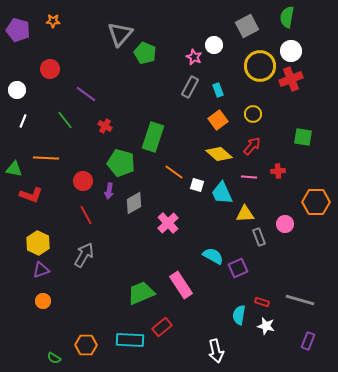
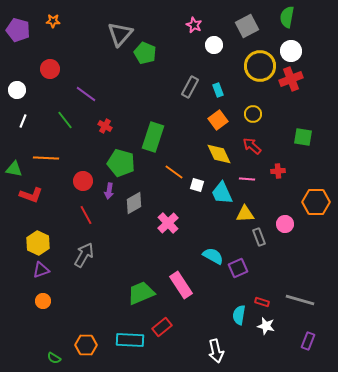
pink star at (194, 57): moved 32 px up
red arrow at (252, 146): rotated 90 degrees counterclockwise
yellow diamond at (219, 154): rotated 24 degrees clockwise
pink line at (249, 177): moved 2 px left, 2 px down
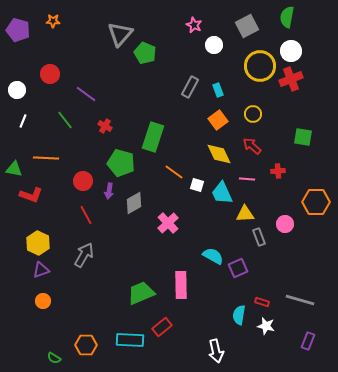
red circle at (50, 69): moved 5 px down
pink rectangle at (181, 285): rotated 32 degrees clockwise
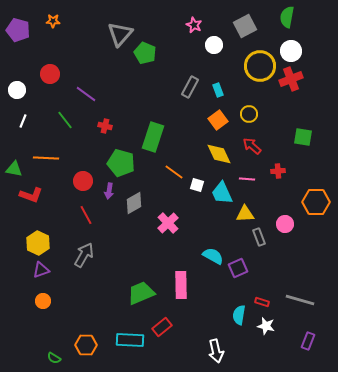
gray square at (247, 26): moved 2 px left
yellow circle at (253, 114): moved 4 px left
red cross at (105, 126): rotated 16 degrees counterclockwise
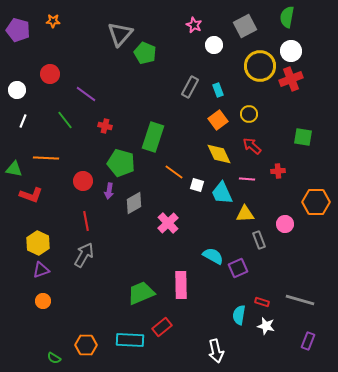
red line at (86, 215): moved 6 px down; rotated 18 degrees clockwise
gray rectangle at (259, 237): moved 3 px down
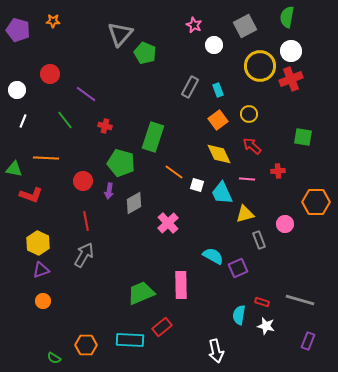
yellow triangle at (245, 214): rotated 12 degrees counterclockwise
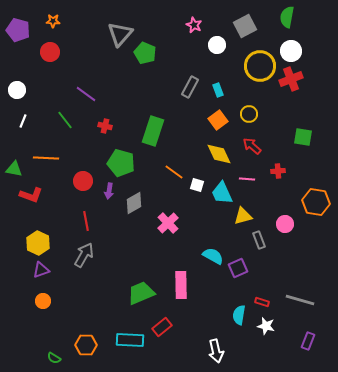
white circle at (214, 45): moved 3 px right
red circle at (50, 74): moved 22 px up
green rectangle at (153, 137): moved 6 px up
orange hexagon at (316, 202): rotated 8 degrees clockwise
yellow triangle at (245, 214): moved 2 px left, 2 px down
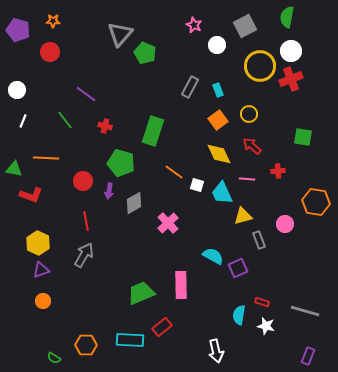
gray line at (300, 300): moved 5 px right, 11 px down
purple rectangle at (308, 341): moved 15 px down
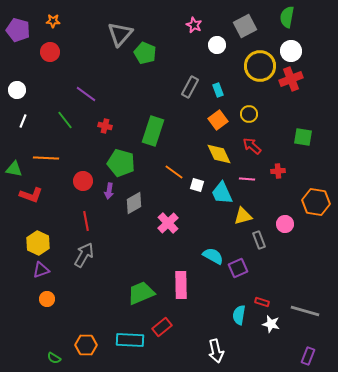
orange circle at (43, 301): moved 4 px right, 2 px up
white star at (266, 326): moved 5 px right, 2 px up
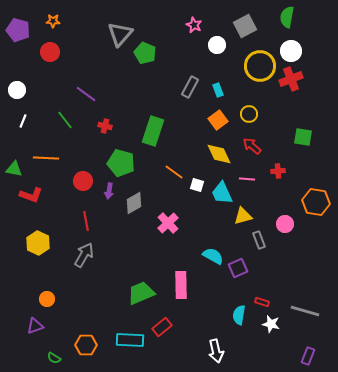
purple triangle at (41, 270): moved 6 px left, 56 px down
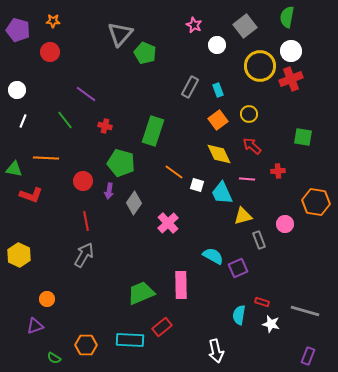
gray square at (245, 26): rotated 10 degrees counterclockwise
gray diamond at (134, 203): rotated 25 degrees counterclockwise
yellow hexagon at (38, 243): moved 19 px left, 12 px down
